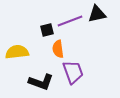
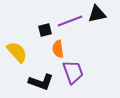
black square: moved 2 px left
yellow semicircle: rotated 55 degrees clockwise
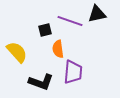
purple line: rotated 40 degrees clockwise
purple trapezoid: rotated 25 degrees clockwise
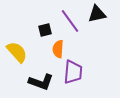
purple line: rotated 35 degrees clockwise
orange semicircle: rotated 12 degrees clockwise
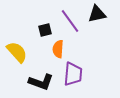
purple trapezoid: moved 2 px down
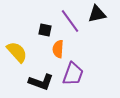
black square: rotated 24 degrees clockwise
purple trapezoid: rotated 15 degrees clockwise
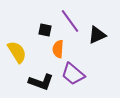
black triangle: moved 21 px down; rotated 12 degrees counterclockwise
yellow semicircle: rotated 10 degrees clockwise
purple trapezoid: rotated 110 degrees clockwise
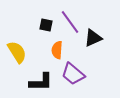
purple line: moved 1 px down
black square: moved 1 px right, 5 px up
black triangle: moved 4 px left, 3 px down
orange semicircle: moved 1 px left, 1 px down
black L-shape: rotated 20 degrees counterclockwise
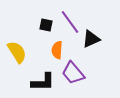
black triangle: moved 2 px left, 1 px down
purple trapezoid: moved 1 px up; rotated 10 degrees clockwise
black L-shape: moved 2 px right
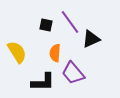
orange semicircle: moved 2 px left, 3 px down
